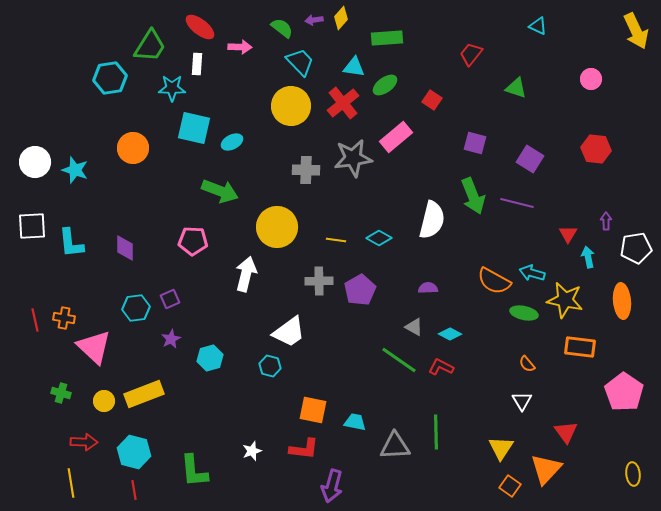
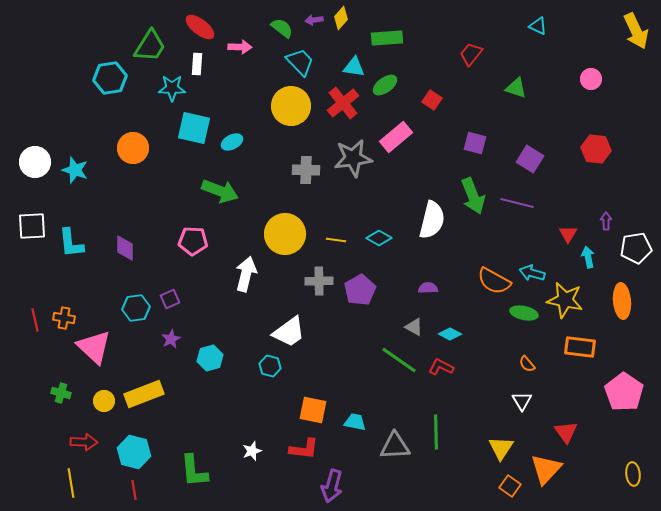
yellow circle at (277, 227): moved 8 px right, 7 px down
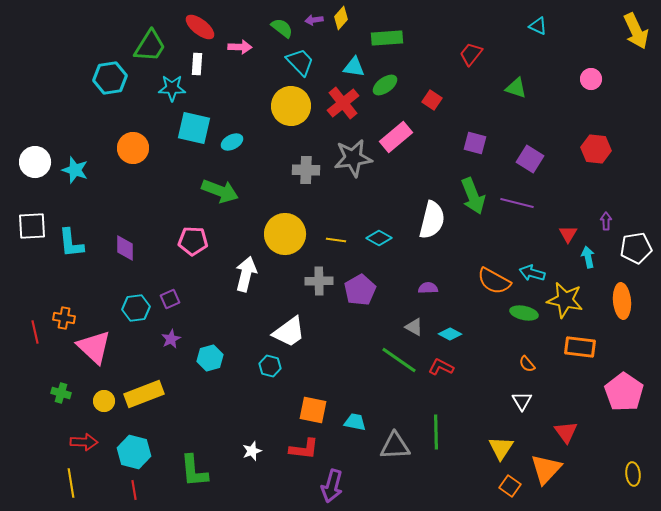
red line at (35, 320): moved 12 px down
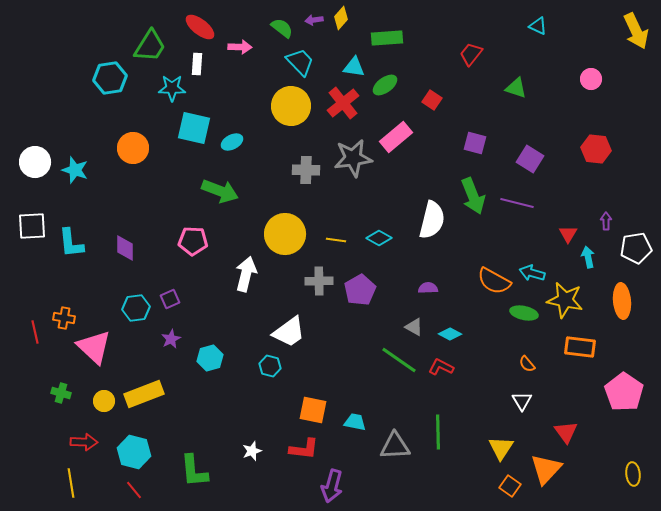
green line at (436, 432): moved 2 px right
red line at (134, 490): rotated 30 degrees counterclockwise
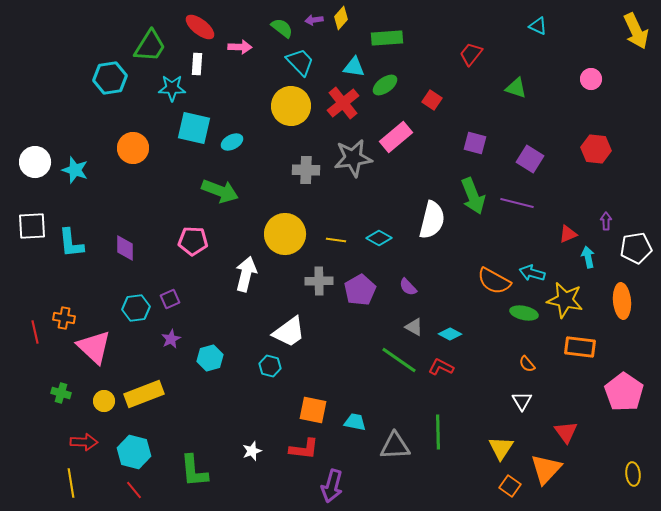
red triangle at (568, 234): rotated 36 degrees clockwise
purple semicircle at (428, 288): moved 20 px left, 1 px up; rotated 132 degrees counterclockwise
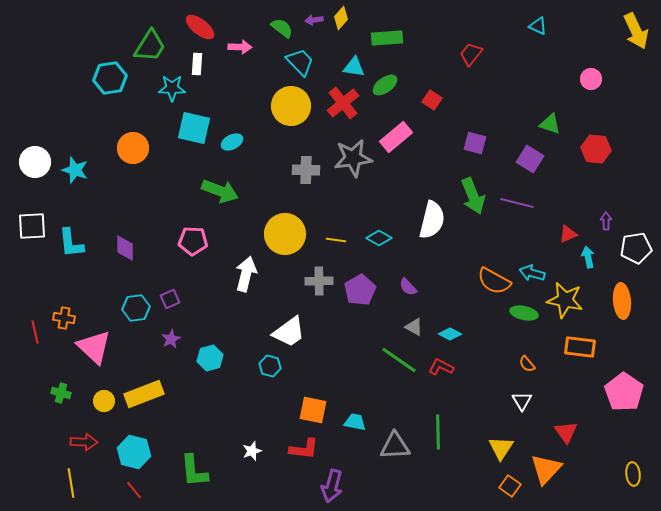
green triangle at (516, 88): moved 34 px right, 36 px down
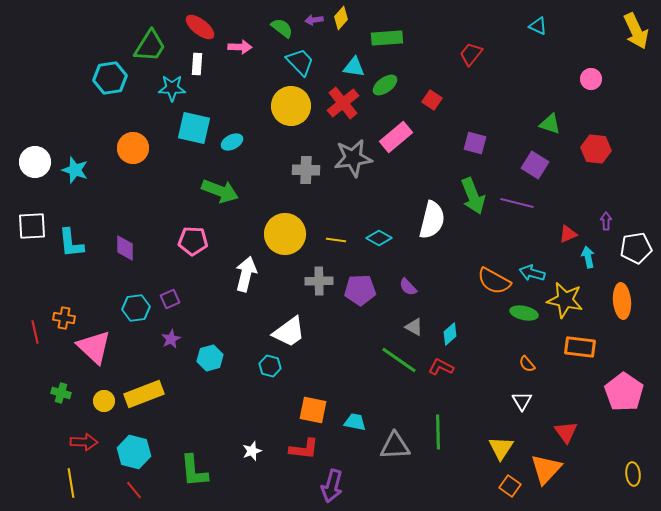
purple square at (530, 159): moved 5 px right, 6 px down
purple pentagon at (360, 290): rotated 28 degrees clockwise
cyan diamond at (450, 334): rotated 70 degrees counterclockwise
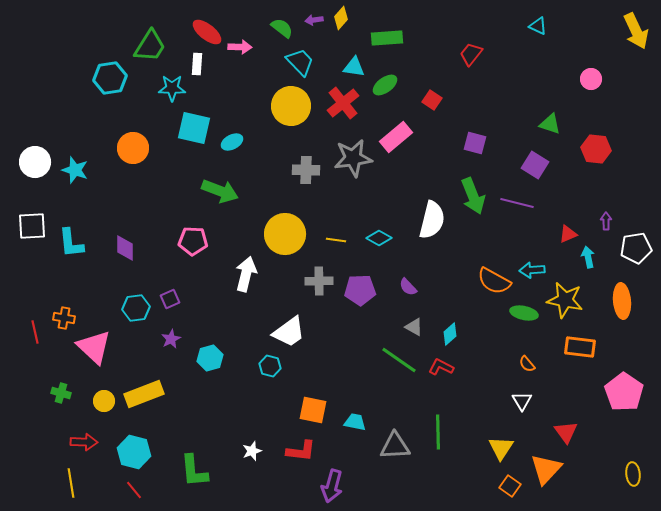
red ellipse at (200, 27): moved 7 px right, 5 px down
cyan arrow at (532, 273): moved 3 px up; rotated 20 degrees counterclockwise
red L-shape at (304, 449): moved 3 px left, 2 px down
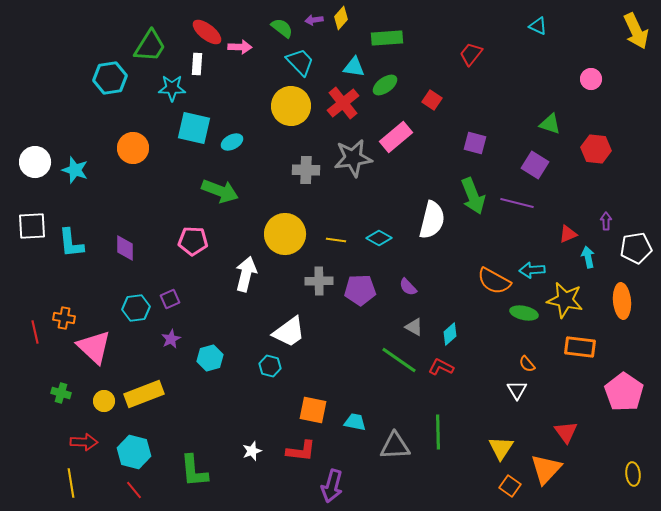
white triangle at (522, 401): moved 5 px left, 11 px up
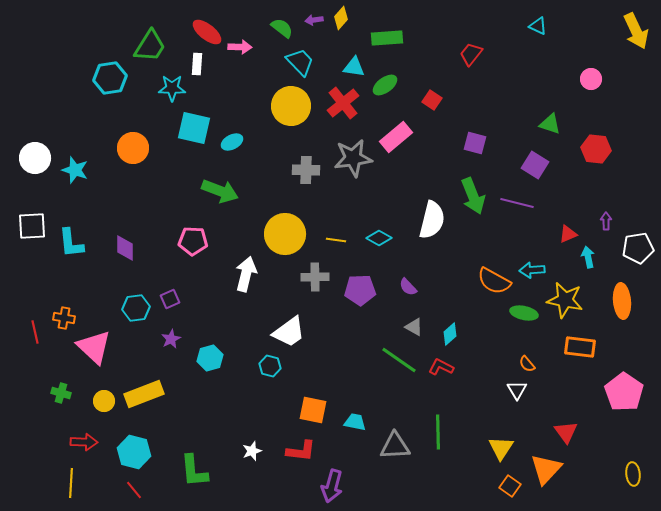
white circle at (35, 162): moved 4 px up
white pentagon at (636, 248): moved 2 px right
gray cross at (319, 281): moved 4 px left, 4 px up
yellow line at (71, 483): rotated 12 degrees clockwise
